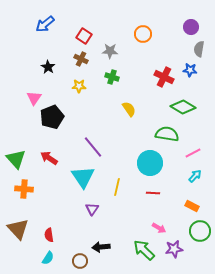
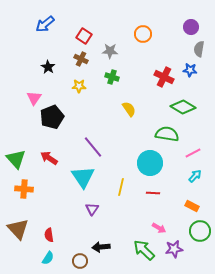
yellow line: moved 4 px right
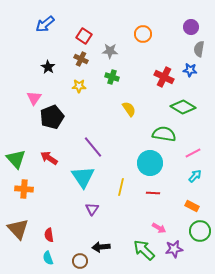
green semicircle: moved 3 px left
cyan semicircle: rotated 128 degrees clockwise
